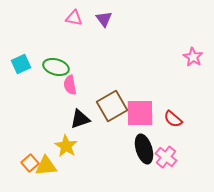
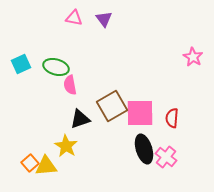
red semicircle: moved 1 px left, 1 px up; rotated 54 degrees clockwise
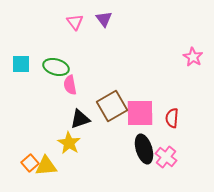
pink triangle: moved 1 px right, 4 px down; rotated 42 degrees clockwise
cyan square: rotated 24 degrees clockwise
yellow star: moved 3 px right, 3 px up
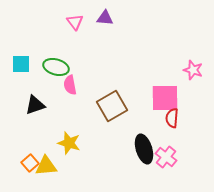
purple triangle: moved 1 px right, 1 px up; rotated 48 degrees counterclockwise
pink star: moved 13 px down; rotated 12 degrees counterclockwise
pink square: moved 25 px right, 15 px up
black triangle: moved 45 px left, 14 px up
yellow star: rotated 15 degrees counterclockwise
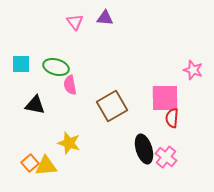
black triangle: rotated 30 degrees clockwise
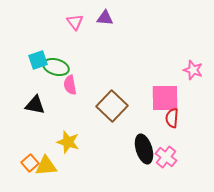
cyan square: moved 17 px right, 4 px up; rotated 18 degrees counterclockwise
brown square: rotated 16 degrees counterclockwise
yellow star: moved 1 px left, 1 px up
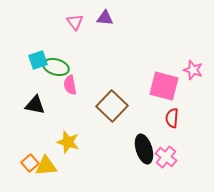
pink square: moved 1 px left, 12 px up; rotated 16 degrees clockwise
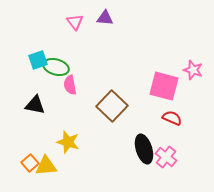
red semicircle: rotated 108 degrees clockwise
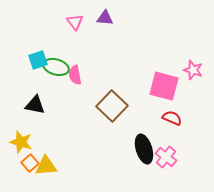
pink semicircle: moved 5 px right, 10 px up
yellow star: moved 47 px left
